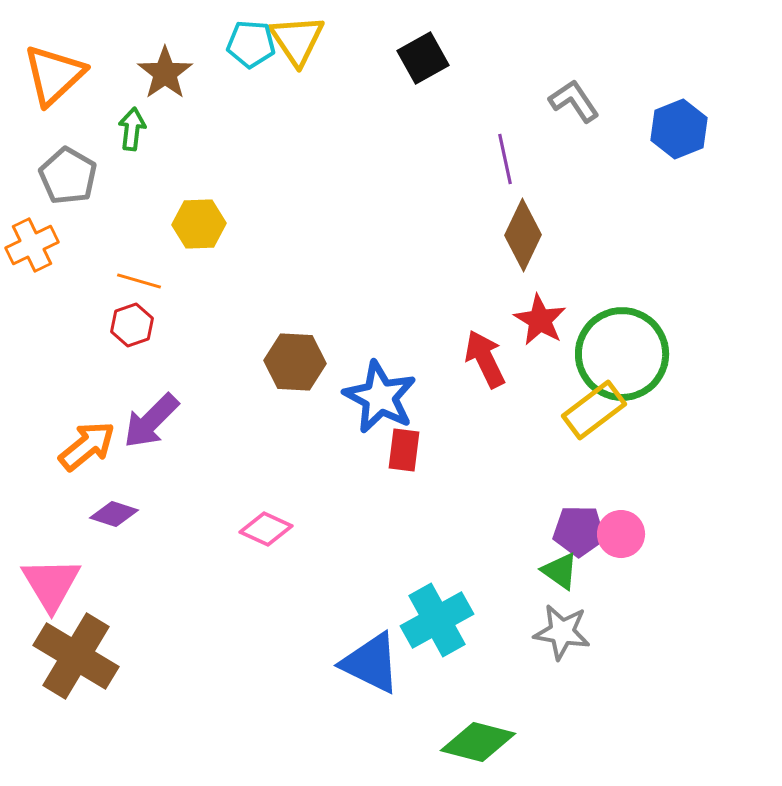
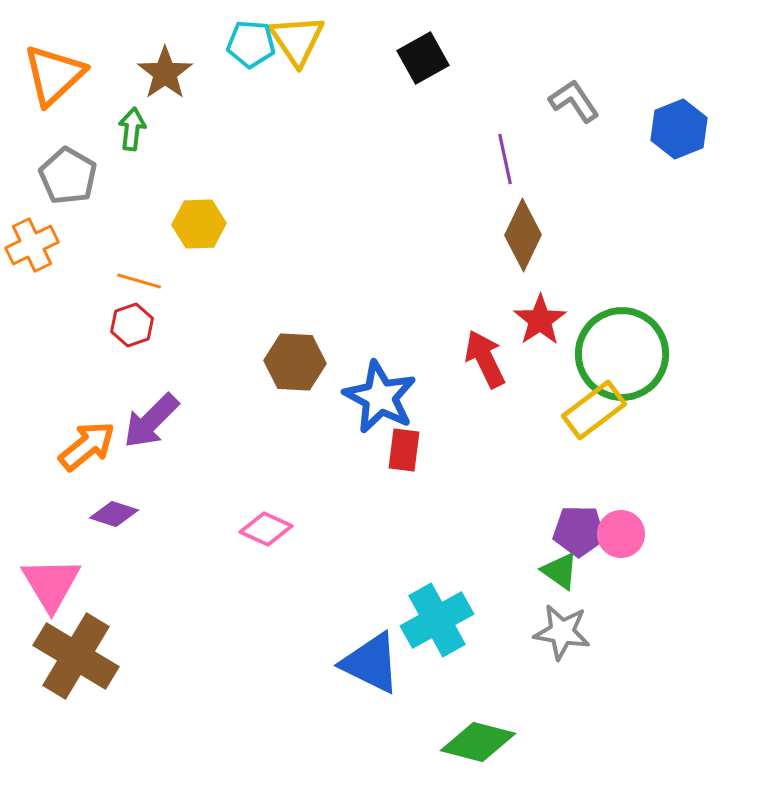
red star: rotated 8 degrees clockwise
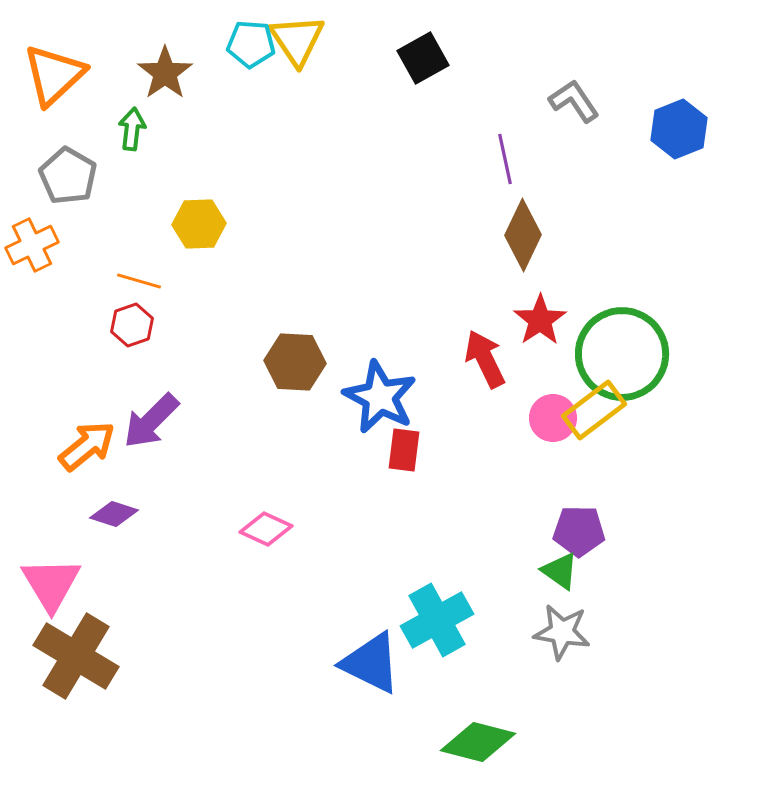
pink circle: moved 68 px left, 116 px up
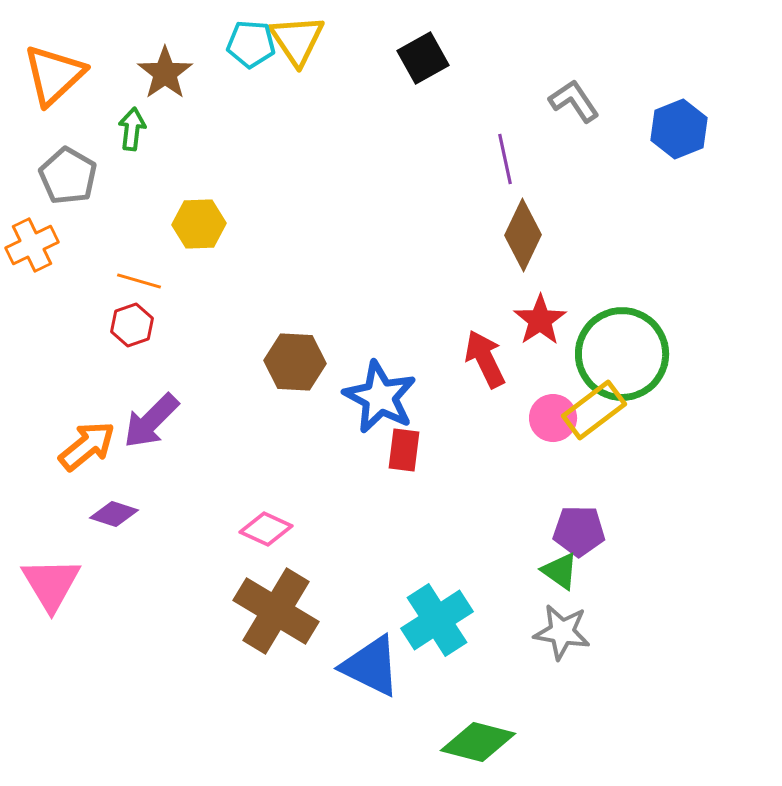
cyan cross: rotated 4 degrees counterclockwise
brown cross: moved 200 px right, 45 px up
blue triangle: moved 3 px down
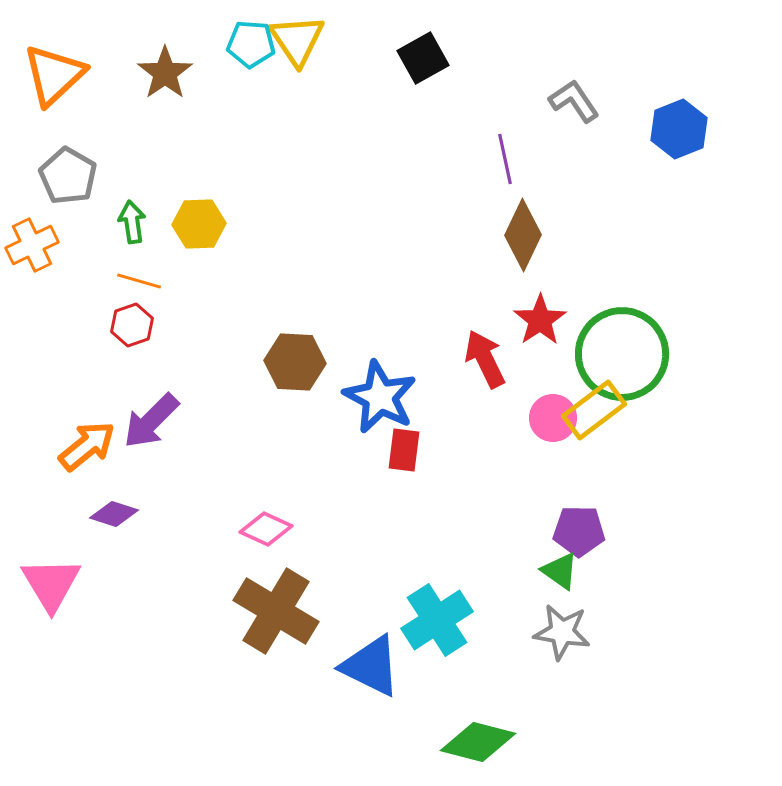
green arrow: moved 93 px down; rotated 15 degrees counterclockwise
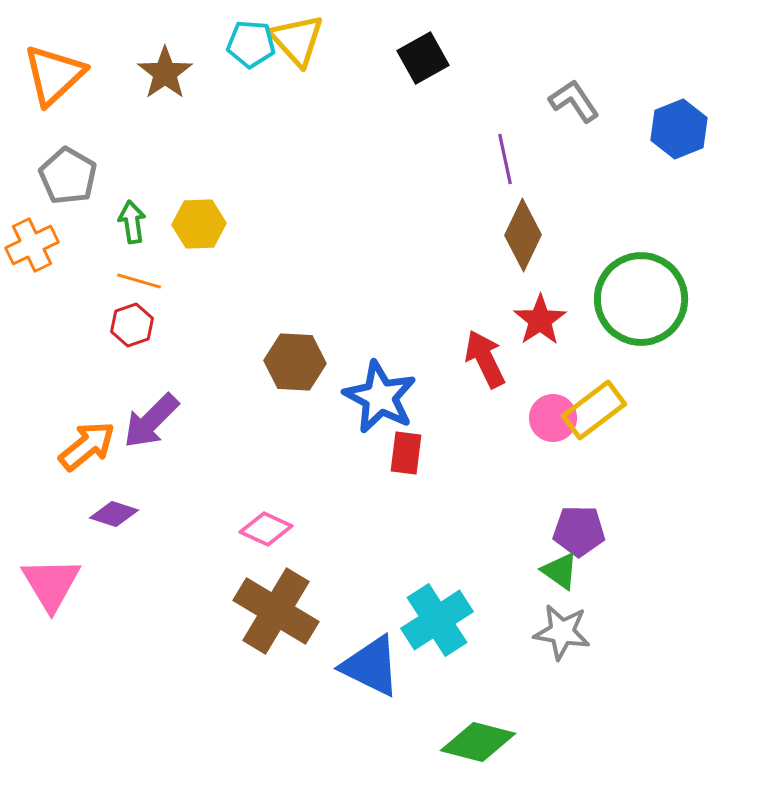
yellow triangle: rotated 8 degrees counterclockwise
green circle: moved 19 px right, 55 px up
red rectangle: moved 2 px right, 3 px down
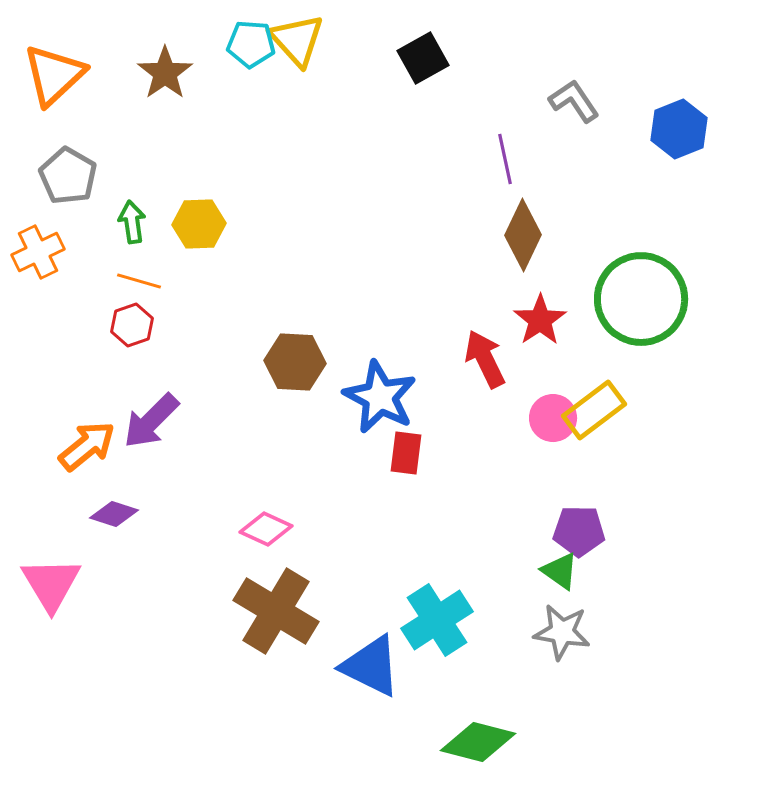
orange cross: moved 6 px right, 7 px down
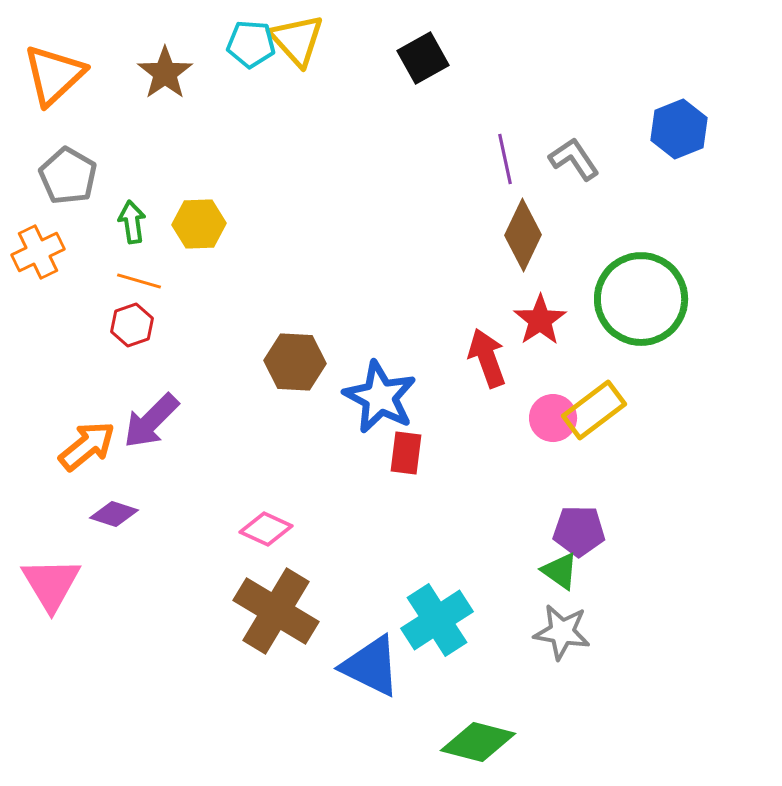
gray L-shape: moved 58 px down
red arrow: moved 2 px right, 1 px up; rotated 6 degrees clockwise
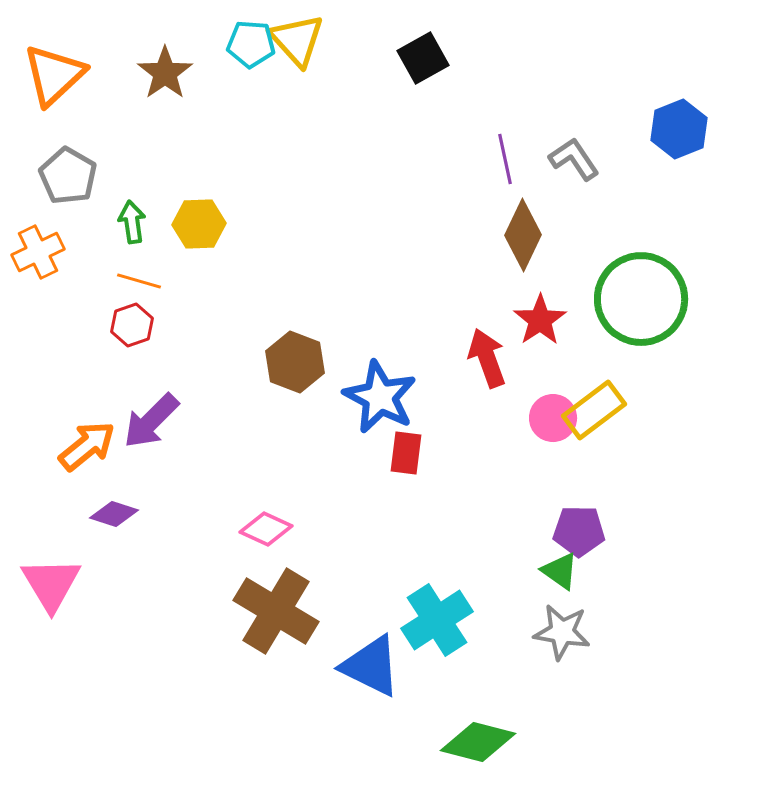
brown hexagon: rotated 18 degrees clockwise
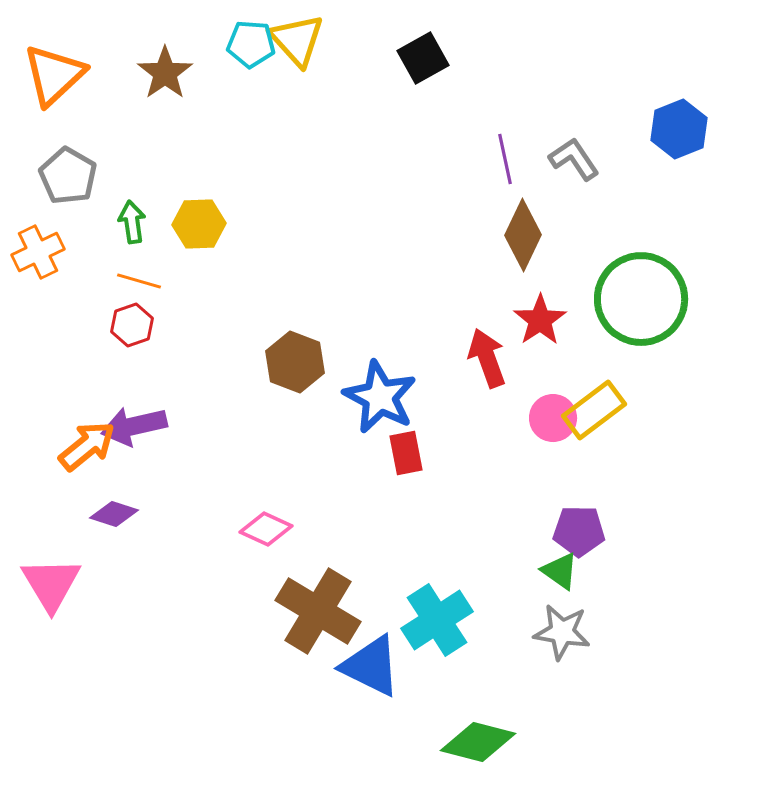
purple arrow: moved 17 px left, 5 px down; rotated 32 degrees clockwise
red rectangle: rotated 18 degrees counterclockwise
brown cross: moved 42 px right
